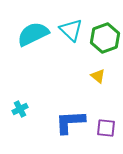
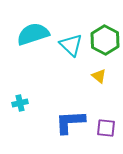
cyan triangle: moved 15 px down
cyan semicircle: rotated 8 degrees clockwise
green hexagon: moved 2 px down; rotated 12 degrees counterclockwise
yellow triangle: moved 1 px right
cyan cross: moved 6 px up; rotated 14 degrees clockwise
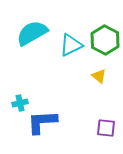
cyan semicircle: moved 1 px left, 1 px up; rotated 12 degrees counterclockwise
cyan triangle: rotated 50 degrees clockwise
blue L-shape: moved 28 px left
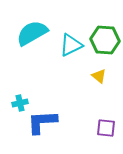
green hexagon: rotated 24 degrees counterclockwise
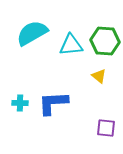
green hexagon: moved 1 px down
cyan triangle: rotated 20 degrees clockwise
cyan cross: rotated 14 degrees clockwise
blue L-shape: moved 11 px right, 19 px up
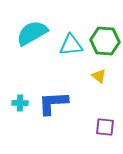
purple square: moved 1 px left, 1 px up
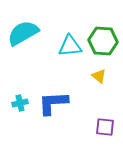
cyan semicircle: moved 9 px left
green hexagon: moved 2 px left
cyan triangle: moved 1 px left, 1 px down
cyan cross: rotated 14 degrees counterclockwise
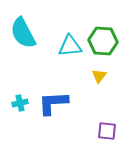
cyan semicircle: rotated 88 degrees counterclockwise
yellow triangle: rotated 28 degrees clockwise
purple square: moved 2 px right, 4 px down
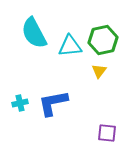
cyan semicircle: moved 11 px right
green hexagon: moved 1 px up; rotated 16 degrees counterclockwise
yellow triangle: moved 5 px up
blue L-shape: rotated 8 degrees counterclockwise
purple square: moved 2 px down
